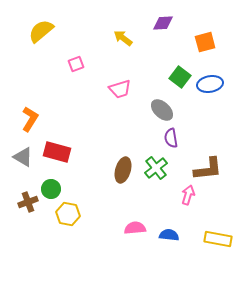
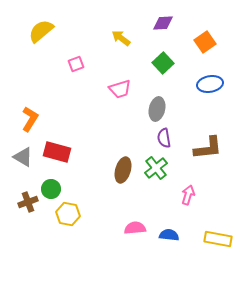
yellow arrow: moved 2 px left
orange square: rotated 20 degrees counterclockwise
green square: moved 17 px left, 14 px up; rotated 10 degrees clockwise
gray ellipse: moved 5 px left, 1 px up; rotated 60 degrees clockwise
purple semicircle: moved 7 px left
brown L-shape: moved 21 px up
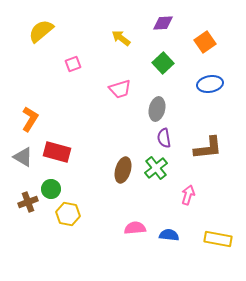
pink square: moved 3 px left
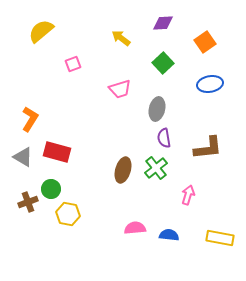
yellow rectangle: moved 2 px right, 1 px up
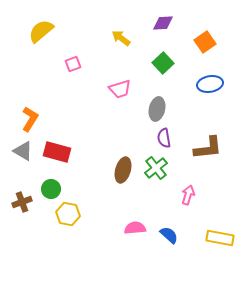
gray triangle: moved 6 px up
brown cross: moved 6 px left
blue semicircle: rotated 36 degrees clockwise
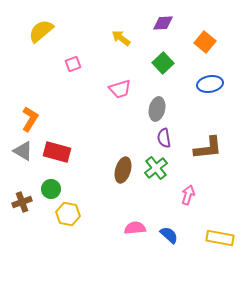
orange square: rotated 15 degrees counterclockwise
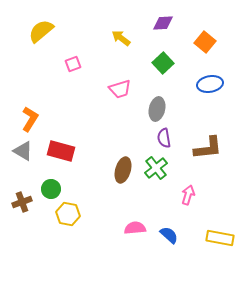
red rectangle: moved 4 px right, 1 px up
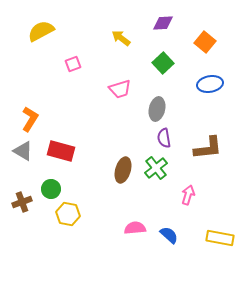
yellow semicircle: rotated 12 degrees clockwise
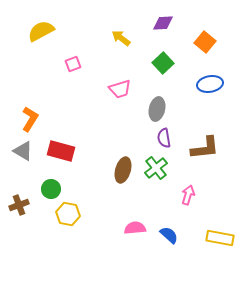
brown L-shape: moved 3 px left
brown cross: moved 3 px left, 3 px down
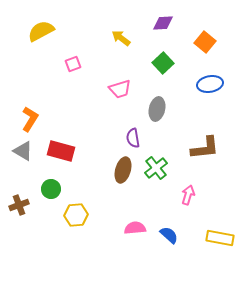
purple semicircle: moved 31 px left
yellow hexagon: moved 8 px right, 1 px down; rotated 15 degrees counterclockwise
